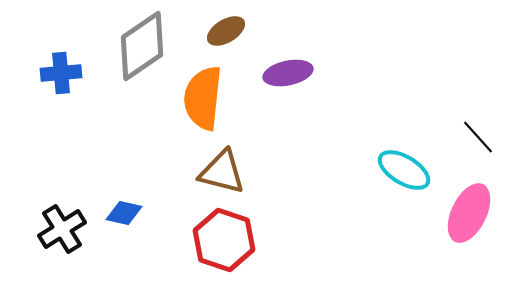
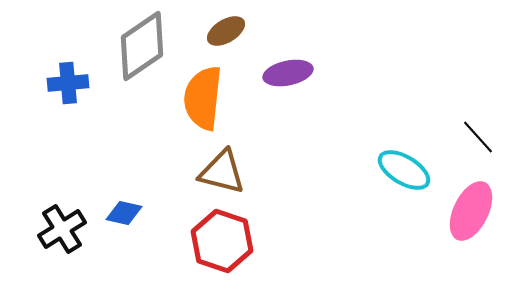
blue cross: moved 7 px right, 10 px down
pink ellipse: moved 2 px right, 2 px up
red hexagon: moved 2 px left, 1 px down
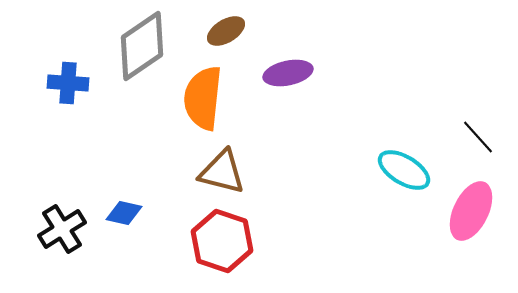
blue cross: rotated 9 degrees clockwise
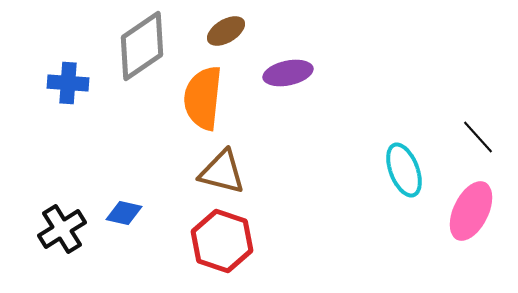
cyan ellipse: rotated 38 degrees clockwise
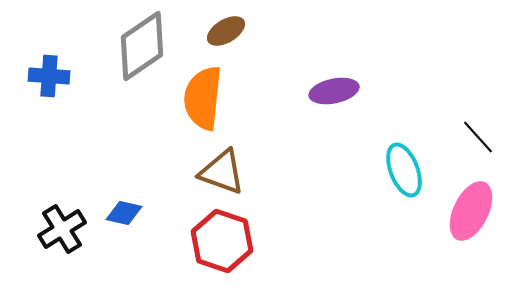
purple ellipse: moved 46 px right, 18 px down
blue cross: moved 19 px left, 7 px up
brown triangle: rotated 6 degrees clockwise
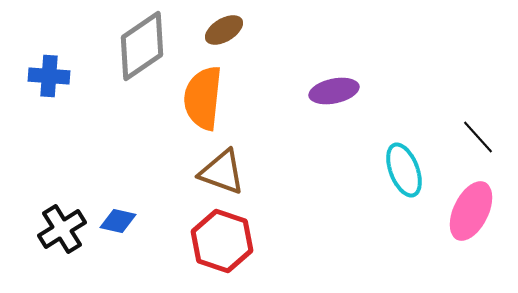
brown ellipse: moved 2 px left, 1 px up
blue diamond: moved 6 px left, 8 px down
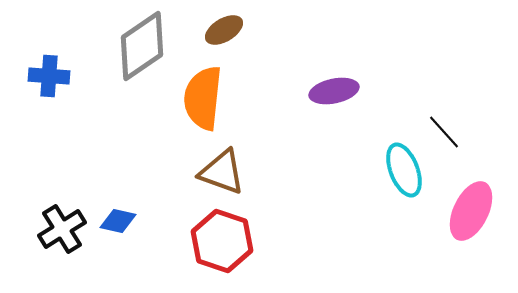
black line: moved 34 px left, 5 px up
